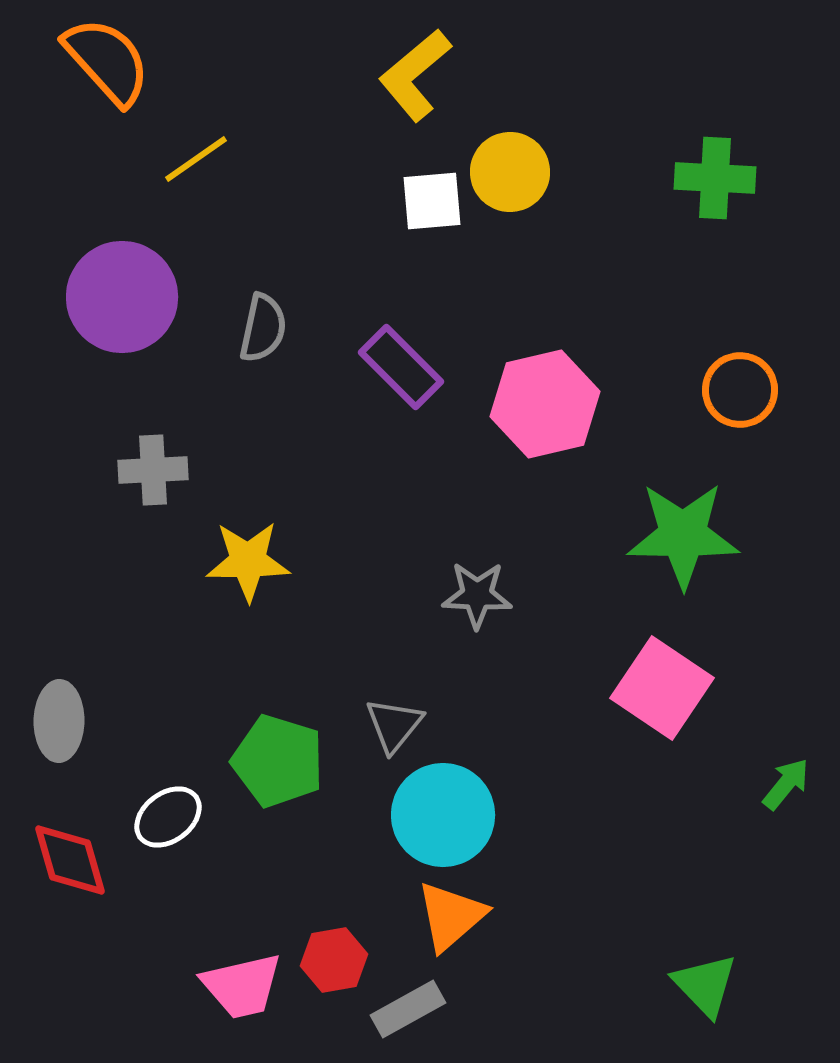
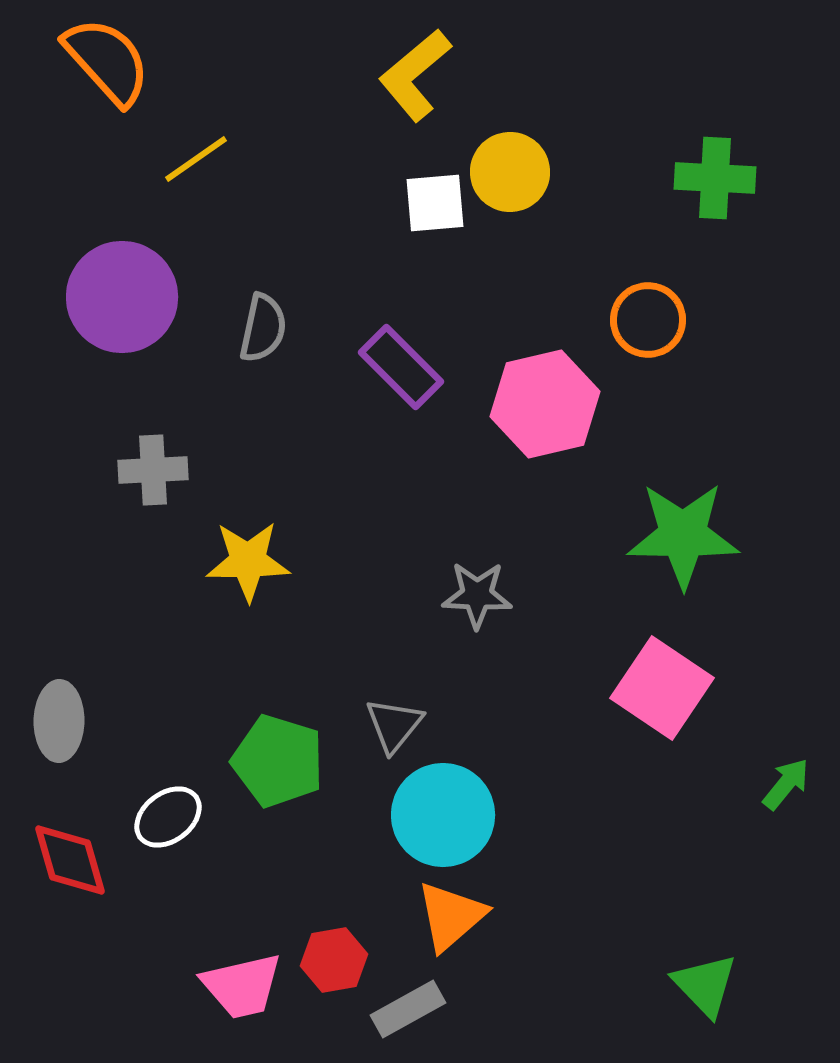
white square: moved 3 px right, 2 px down
orange circle: moved 92 px left, 70 px up
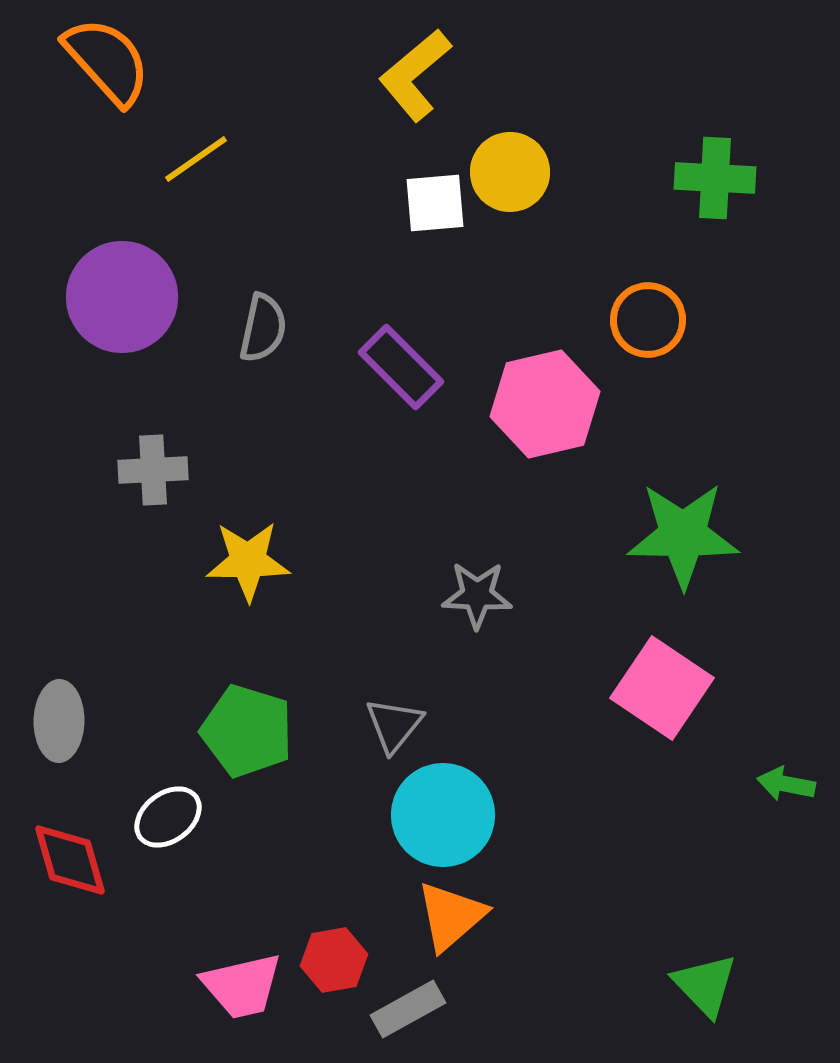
green pentagon: moved 31 px left, 30 px up
green arrow: rotated 118 degrees counterclockwise
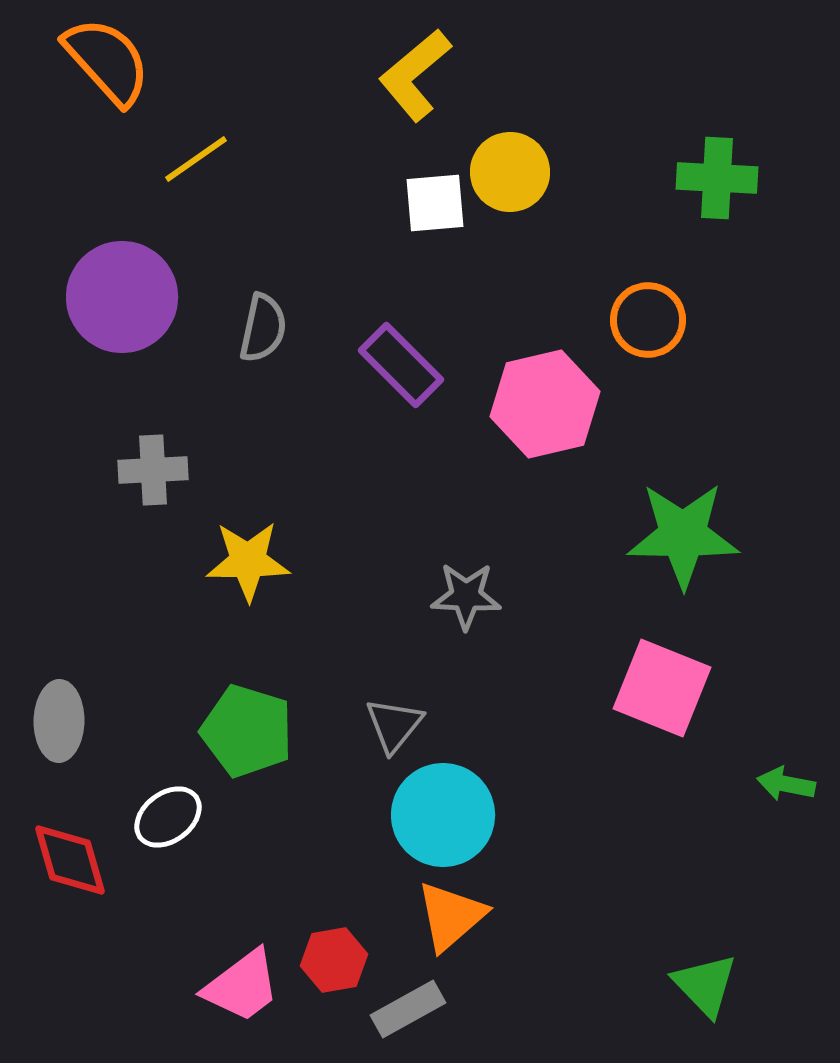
green cross: moved 2 px right
purple rectangle: moved 2 px up
gray star: moved 11 px left, 1 px down
pink square: rotated 12 degrees counterclockwise
pink trapezoid: rotated 24 degrees counterclockwise
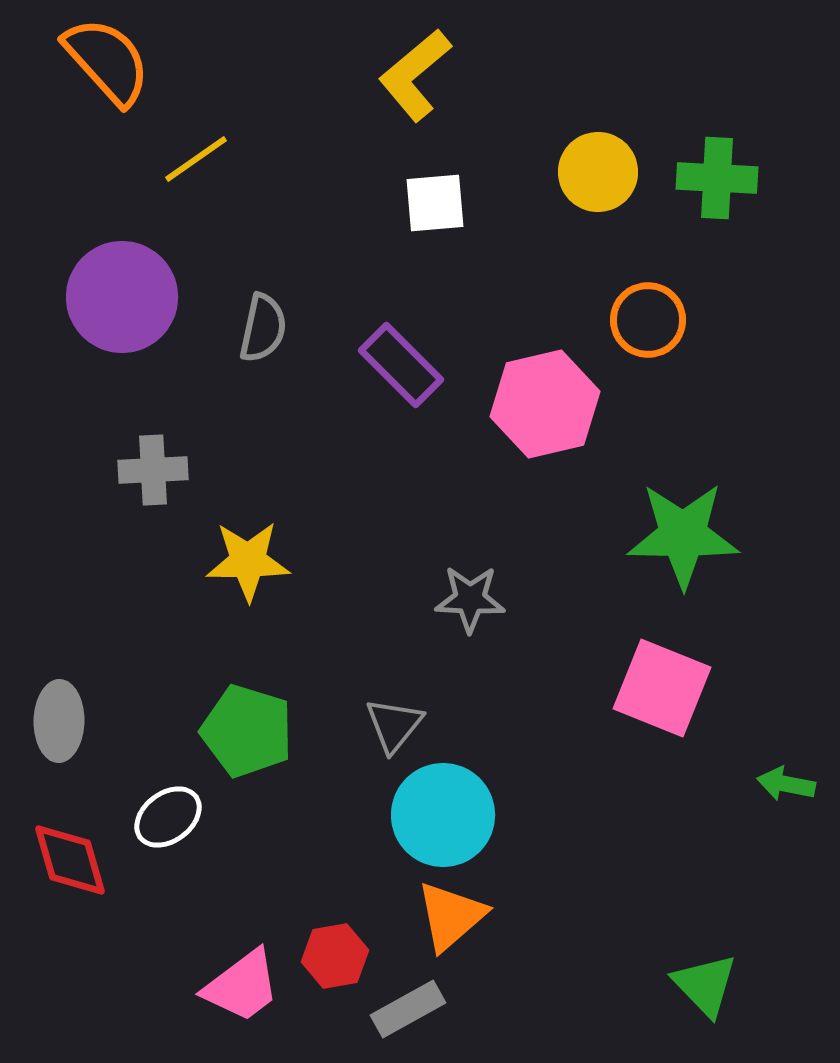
yellow circle: moved 88 px right
gray star: moved 4 px right, 3 px down
red hexagon: moved 1 px right, 4 px up
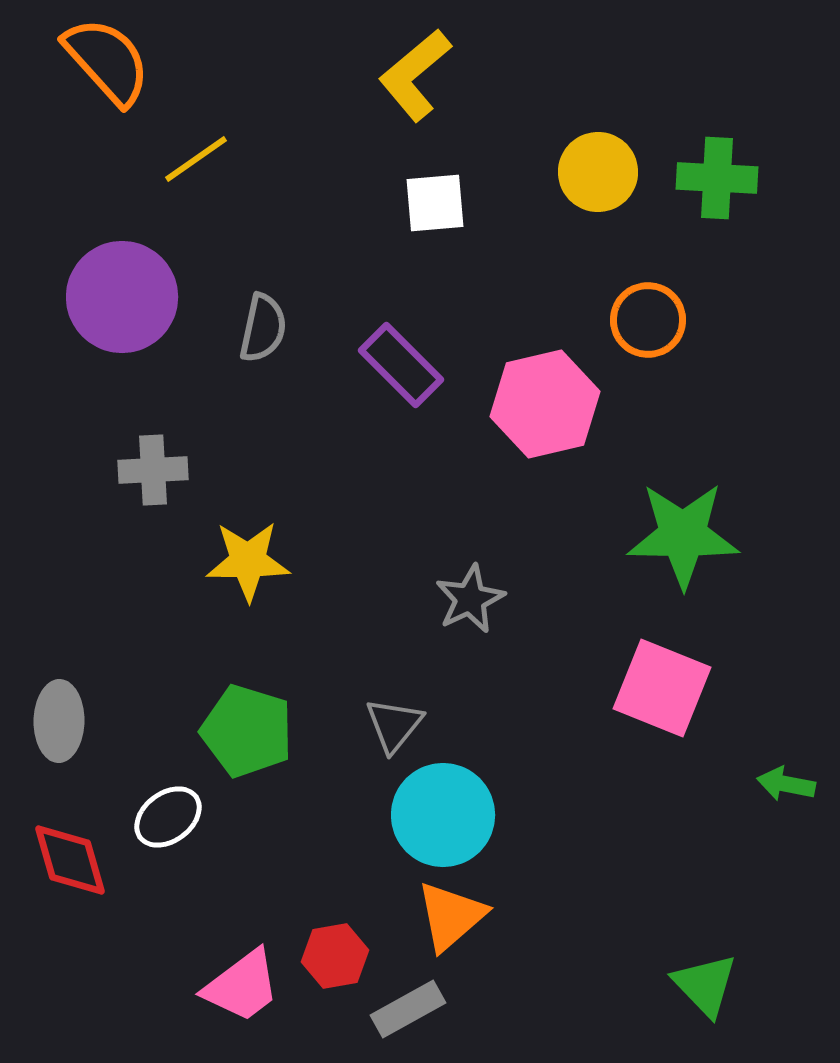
gray star: rotated 28 degrees counterclockwise
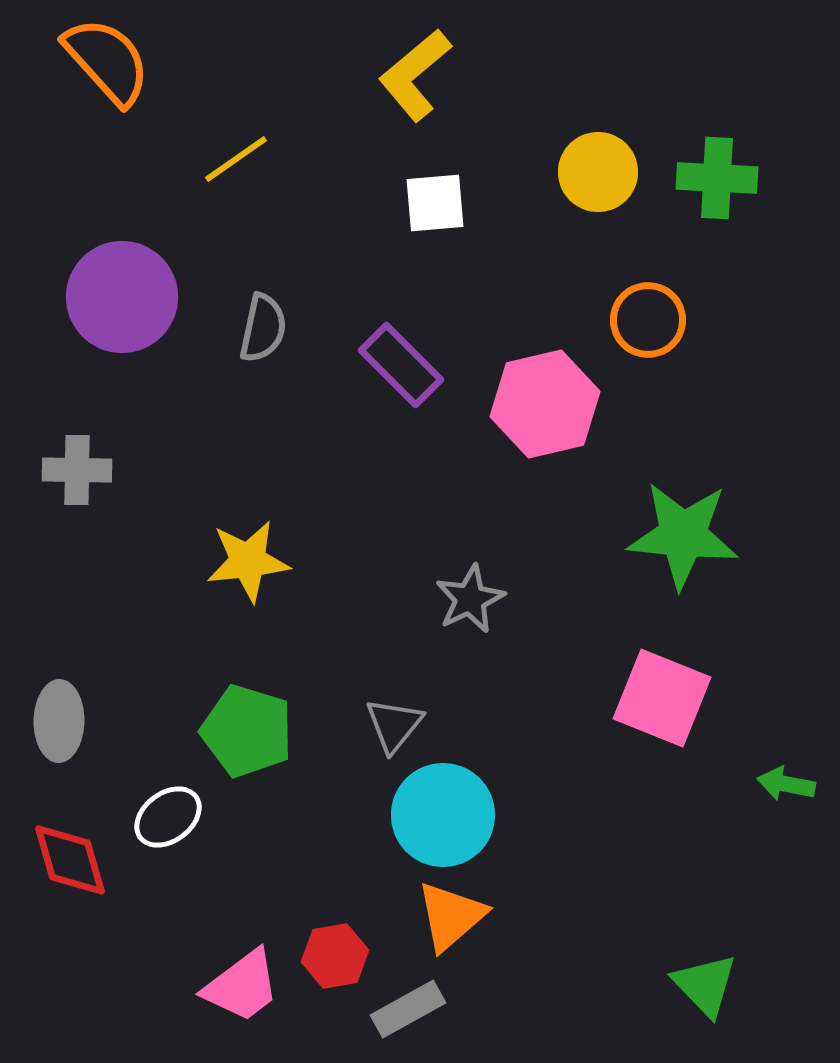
yellow line: moved 40 px right
gray cross: moved 76 px left; rotated 4 degrees clockwise
green star: rotated 5 degrees clockwise
yellow star: rotated 6 degrees counterclockwise
pink square: moved 10 px down
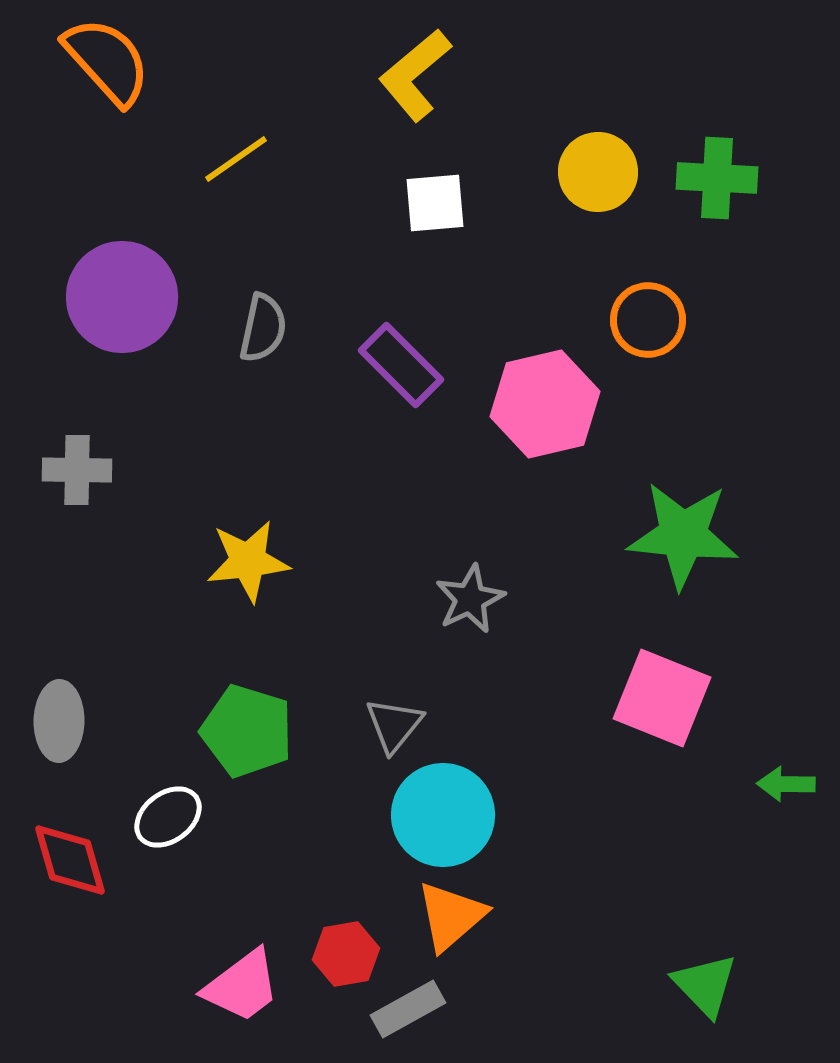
green arrow: rotated 10 degrees counterclockwise
red hexagon: moved 11 px right, 2 px up
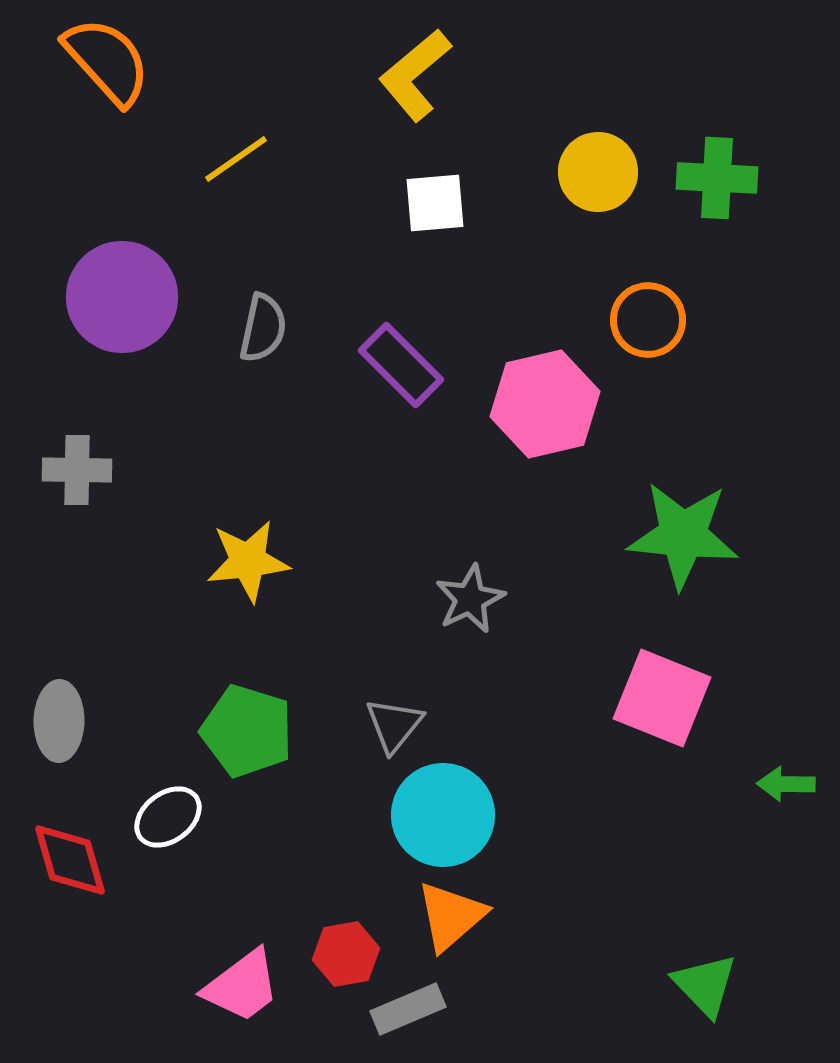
gray rectangle: rotated 6 degrees clockwise
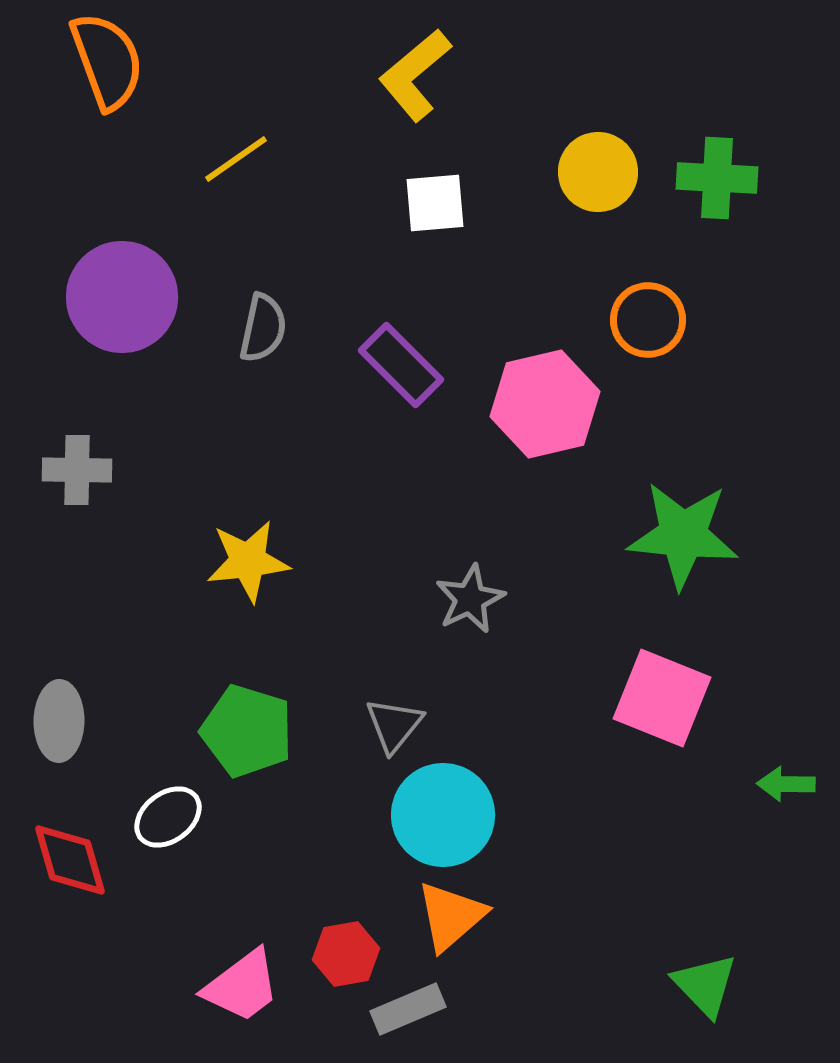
orange semicircle: rotated 22 degrees clockwise
